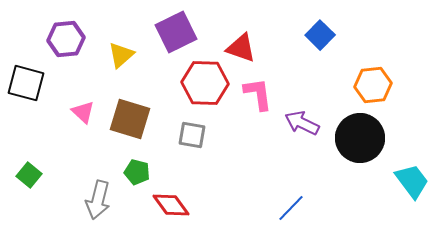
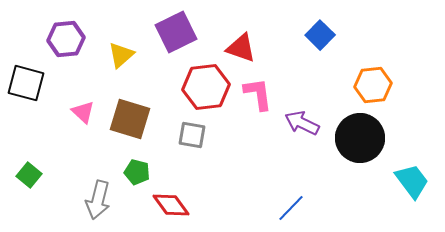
red hexagon: moved 1 px right, 4 px down; rotated 9 degrees counterclockwise
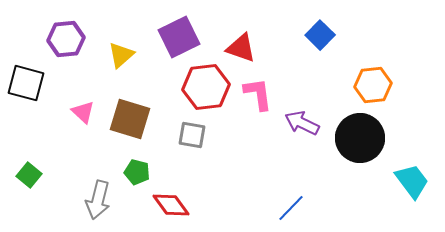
purple square: moved 3 px right, 5 px down
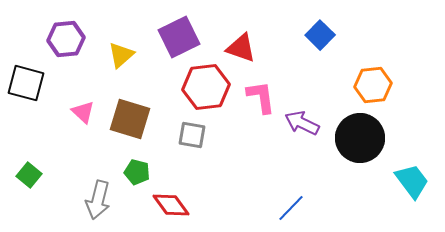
pink L-shape: moved 3 px right, 3 px down
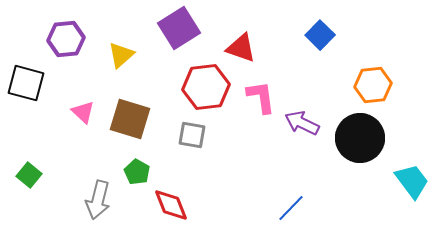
purple square: moved 9 px up; rotated 6 degrees counterclockwise
green pentagon: rotated 15 degrees clockwise
red diamond: rotated 15 degrees clockwise
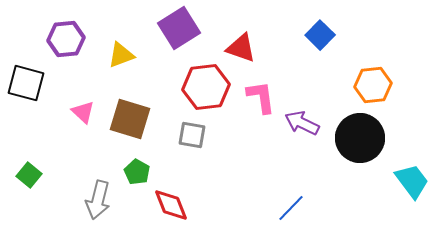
yellow triangle: rotated 20 degrees clockwise
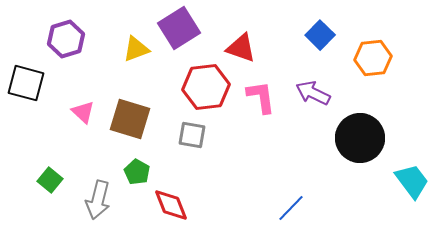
purple hexagon: rotated 12 degrees counterclockwise
yellow triangle: moved 15 px right, 6 px up
orange hexagon: moved 27 px up
purple arrow: moved 11 px right, 30 px up
green square: moved 21 px right, 5 px down
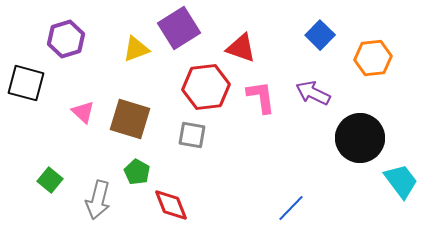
cyan trapezoid: moved 11 px left
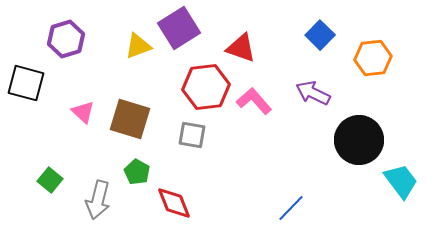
yellow triangle: moved 2 px right, 3 px up
pink L-shape: moved 7 px left, 4 px down; rotated 33 degrees counterclockwise
black circle: moved 1 px left, 2 px down
red diamond: moved 3 px right, 2 px up
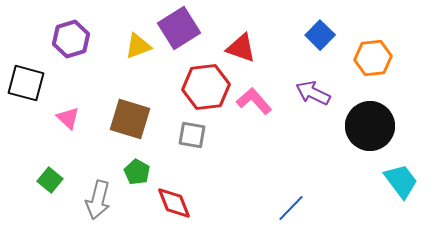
purple hexagon: moved 5 px right
pink triangle: moved 15 px left, 6 px down
black circle: moved 11 px right, 14 px up
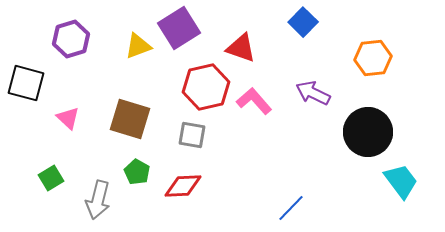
blue square: moved 17 px left, 13 px up
red hexagon: rotated 6 degrees counterclockwise
black circle: moved 2 px left, 6 px down
green square: moved 1 px right, 2 px up; rotated 20 degrees clockwise
red diamond: moved 9 px right, 17 px up; rotated 72 degrees counterclockwise
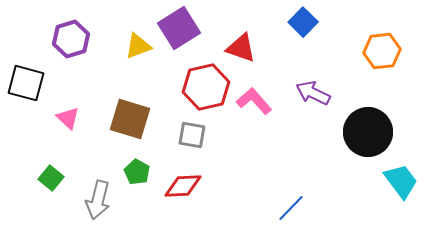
orange hexagon: moved 9 px right, 7 px up
green square: rotated 20 degrees counterclockwise
